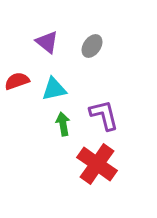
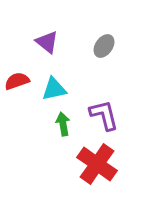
gray ellipse: moved 12 px right
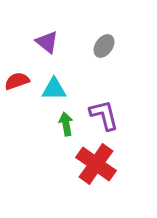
cyan triangle: rotated 12 degrees clockwise
green arrow: moved 3 px right
red cross: moved 1 px left
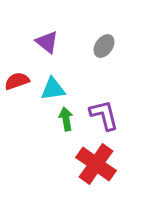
cyan triangle: moved 1 px left; rotated 8 degrees counterclockwise
green arrow: moved 5 px up
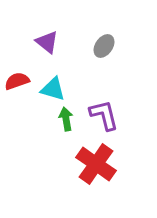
cyan triangle: rotated 24 degrees clockwise
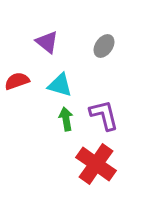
cyan triangle: moved 7 px right, 4 px up
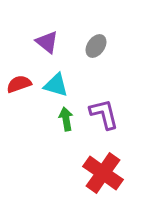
gray ellipse: moved 8 px left
red semicircle: moved 2 px right, 3 px down
cyan triangle: moved 4 px left
purple L-shape: moved 1 px up
red cross: moved 7 px right, 9 px down
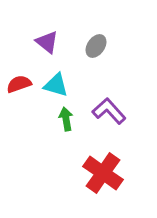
purple L-shape: moved 5 px right, 3 px up; rotated 28 degrees counterclockwise
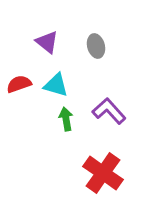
gray ellipse: rotated 50 degrees counterclockwise
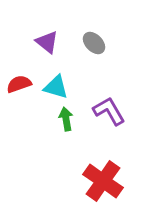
gray ellipse: moved 2 px left, 3 px up; rotated 30 degrees counterclockwise
cyan triangle: moved 2 px down
purple L-shape: rotated 12 degrees clockwise
red cross: moved 8 px down
